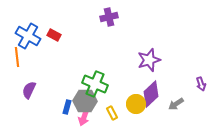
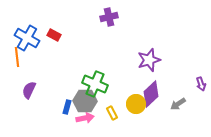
blue cross: moved 1 px left, 2 px down
gray arrow: moved 2 px right
pink arrow: moved 1 px right, 1 px down; rotated 120 degrees counterclockwise
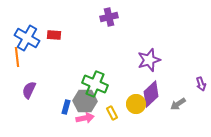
red rectangle: rotated 24 degrees counterclockwise
blue rectangle: moved 1 px left
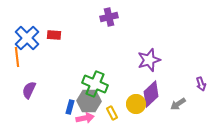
blue cross: rotated 15 degrees clockwise
gray hexagon: moved 4 px right
blue rectangle: moved 4 px right
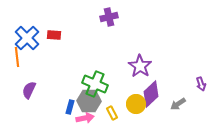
purple star: moved 9 px left, 6 px down; rotated 20 degrees counterclockwise
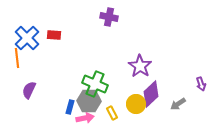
purple cross: rotated 24 degrees clockwise
orange line: moved 1 px down
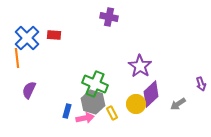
gray hexagon: moved 4 px right, 1 px down; rotated 15 degrees clockwise
blue rectangle: moved 3 px left, 4 px down
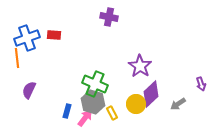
blue cross: rotated 25 degrees clockwise
pink arrow: rotated 42 degrees counterclockwise
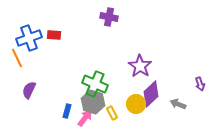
blue cross: moved 2 px right
orange line: rotated 18 degrees counterclockwise
purple arrow: moved 1 px left
gray arrow: rotated 56 degrees clockwise
